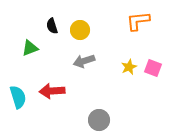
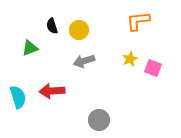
yellow circle: moved 1 px left
yellow star: moved 1 px right, 8 px up
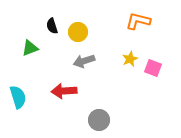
orange L-shape: rotated 20 degrees clockwise
yellow circle: moved 1 px left, 2 px down
red arrow: moved 12 px right
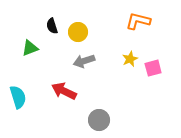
pink square: rotated 36 degrees counterclockwise
red arrow: rotated 30 degrees clockwise
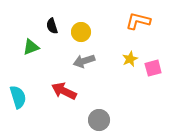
yellow circle: moved 3 px right
green triangle: moved 1 px right, 1 px up
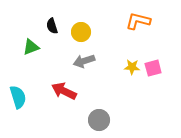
yellow star: moved 2 px right, 8 px down; rotated 28 degrees clockwise
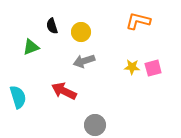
gray circle: moved 4 px left, 5 px down
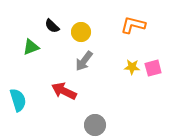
orange L-shape: moved 5 px left, 4 px down
black semicircle: rotated 28 degrees counterclockwise
gray arrow: rotated 35 degrees counterclockwise
cyan semicircle: moved 3 px down
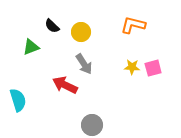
gray arrow: moved 3 px down; rotated 70 degrees counterclockwise
red arrow: moved 1 px right, 6 px up
gray circle: moved 3 px left
